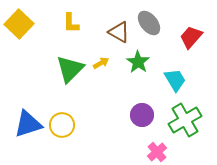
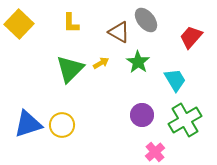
gray ellipse: moved 3 px left, 3 px up
pink cross: moved 2 px left
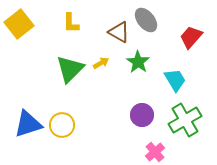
yellow square: rotated 8 degrees clockwise
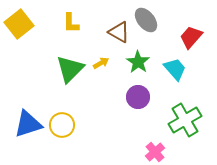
cyan trapezoid: moved 11 px up; rotated 10 degrees counterclockwise
purple circle: moved 4 px left, 18 px up
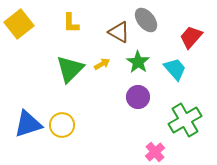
yellow arrow: moved 1 px right, 1 px down
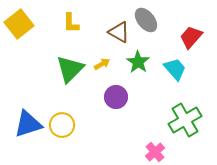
purple circle: moved 22 px left
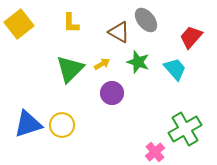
green star: rotated 15 degrees counterclockwise
purple circle: moved 4 px left, 4 px up
green cross: moved 9 px down
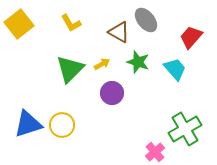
yellow L-shape: rotated 30 degrees counterclockwise
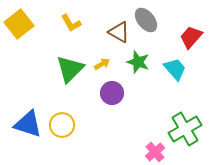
blue triangle: rotated 36 degrees clockwise
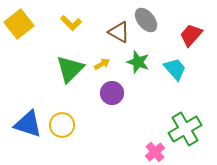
yellow L-shape: rotated 15 degrees counterclockwise
red trapezoid: moved 2 px up
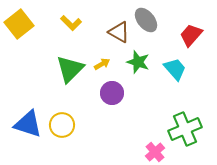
green cross: rotated 8 degrees clockwise
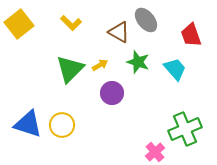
red trapezoid: rotated 60 degrees counterclockwise
yellow arrow: moved 2 px left, 1 px down
